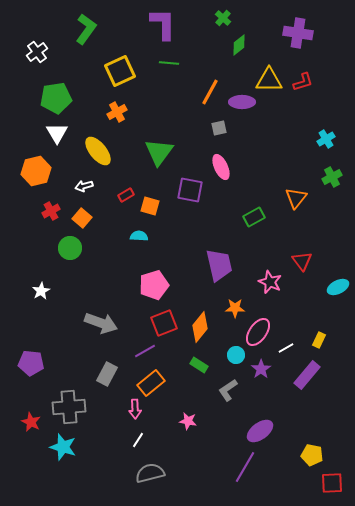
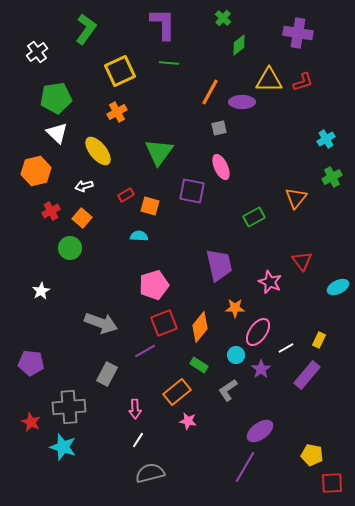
white triangle at (57, 133): rotated 15 degrees counterclockwise
purple square at (190, 190): moved 2 px right, 1 px down
orange rectangle at (151, 383): moved 26 px right, 9 px down
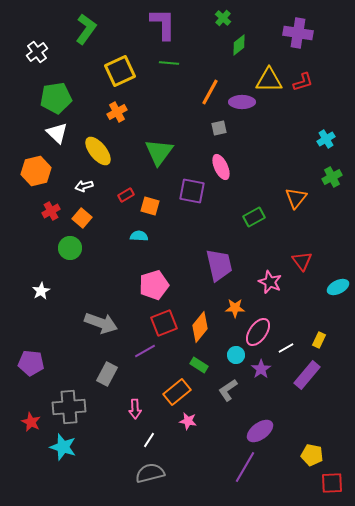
white line at (138, 440): moved 11 px right
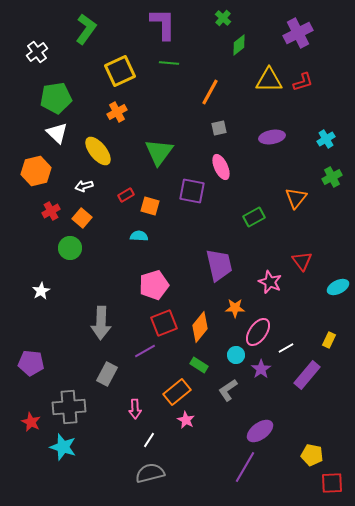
purple cross at (298, 33): rotated 36 degrees counterclockwise
purple ellipse at (242, 102): moved 30 px right, 35 px down; rotated 10 degrees counterclockwise
gray arrow at (101, 323): rotated 72 degrees clockwise
yellow rectangle at (319, 340): moved 10 px right
pink star at (188, 421): moved 2 px left, 1 px up; rotated 18 degrees clockwise
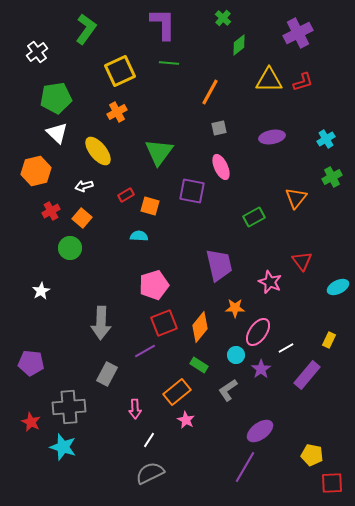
gray semicircle at (150, 473): rotated 12 degrees counterclockwise
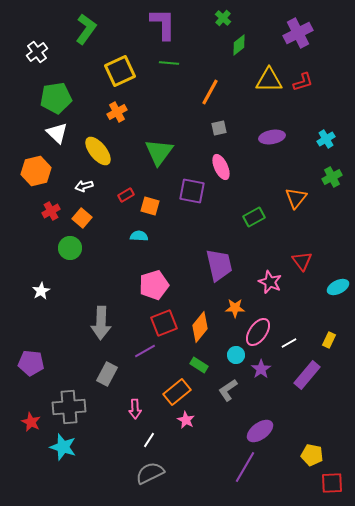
white line at (286, 348): moved 3 px right, 5 px up
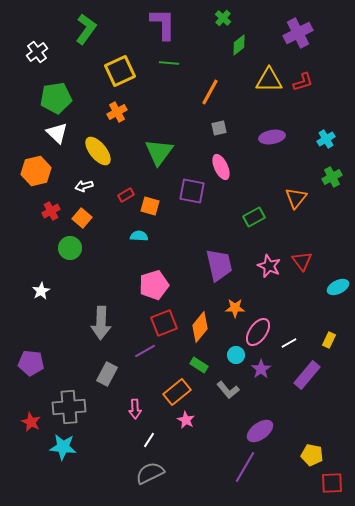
pink star at (270, 282): moved 1 px left, 16 px up
gray L-shape at (228, 390): rotated 95 degrees counterclockwise
cyan star at (63, 447): rotated 12 degrees counterclockwise
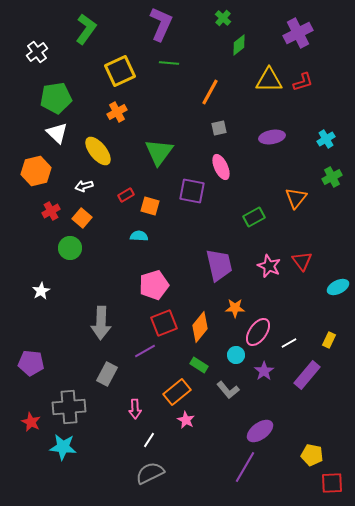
purple L-shape at (163, 24): moved 2 px left; rotated 24 degrees clockwise
purple star at (261, 369): moved 3 px right, 2 px down
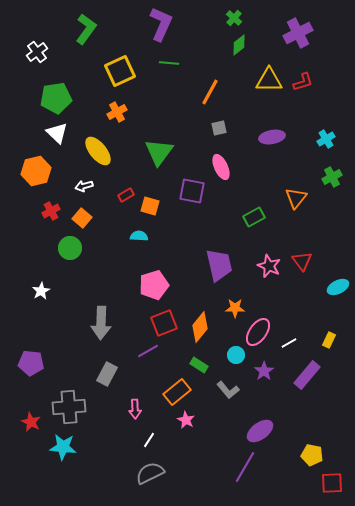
green cross at (223, 18): moved 11 px right
purple line at (145, 351): moved 3 px right
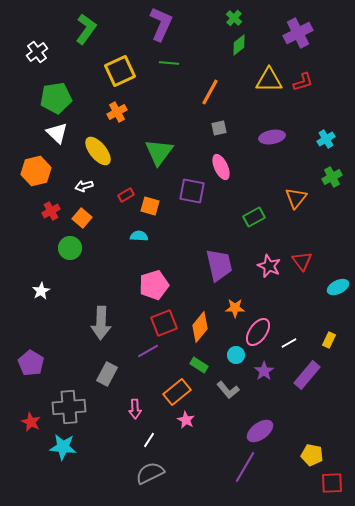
purple pentagon at (31, 363): rotated 25 degrees clockwise
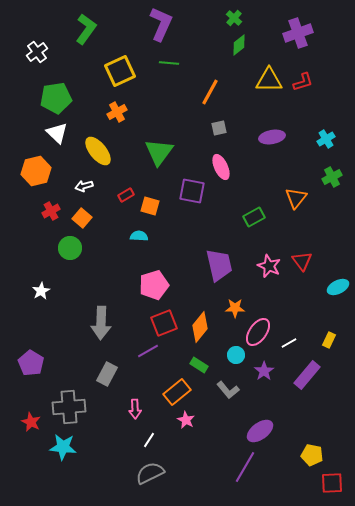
purple cross at (298, 33): rotated 8 degrees clockwise
